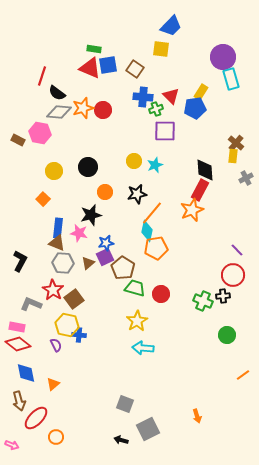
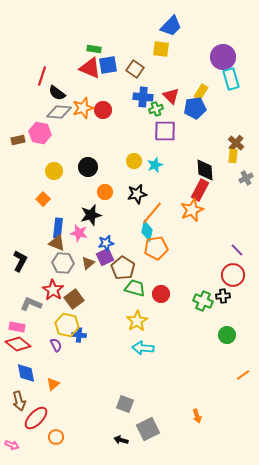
brown rectangle at (18, 140): rotated 40 degrees counterclockwise
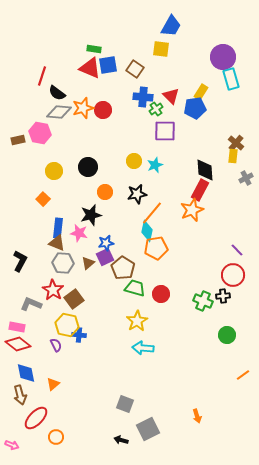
blue trapezoid at (171, 26): rotated 15 degrees counterclockwise
green cross at (156, 109): rotated 16 degrees counterclockwise
brown arrow at (19, 401): moved 1 px right, 6 px up
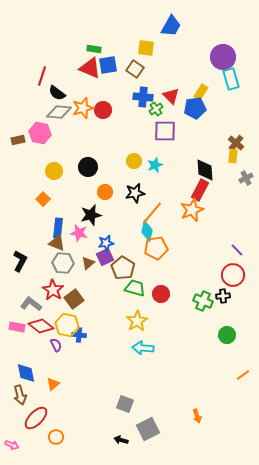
yellow square at (161, 49): moved 15 px left, 1 px up
black star at (137, 194): moved 2 px left, 1 px up
gray L-shape at (31, 304): rotated 15 degrees clockwise
red diamond at (18, 344): moved 23 px right, 18 px up
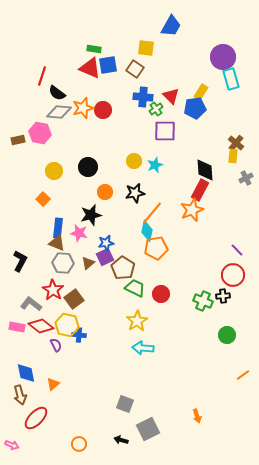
green trapezoid at (135, 288): rotated 10 degrees clockwise
orange circle at (56, 437): moved 23 px right, 7 px down
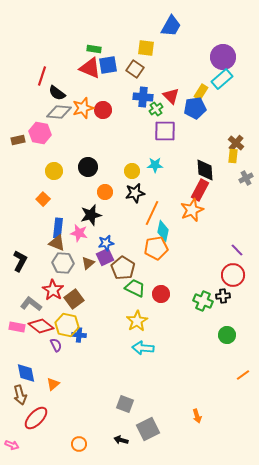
cyan rectangle at (231, 79): moved 9 px left; rotated 65 degrees clockwise
yellow circle at (134, 161): moved 2 px left, 10 px down
cyan star at (155, 165): rotated 21 degrees clockwise
orange line at (152, 213): rotated 15 degrees counterclockwise
cyan diamond at (147, 231): moved 16 px right
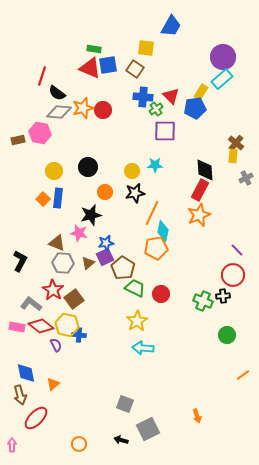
orange star at (192, 210): moved 7 px right, 5 px down
blue rectangle at (58, 228): moved 30 px up
pink arrow at (12, 445): rotated 112 degrees counterclockwise
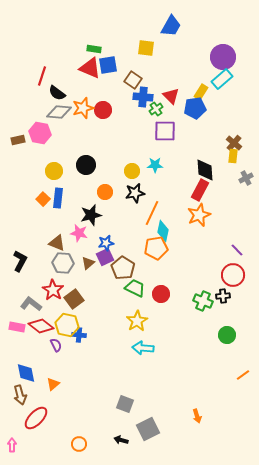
brown square at (135, 69): moved 2 px left, 11 px down
brown cross at (236, 143): moved 2 px left
black circle at (88, 167): moved 2 px left, 2 px up
